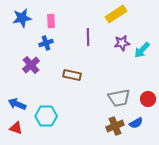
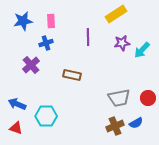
blue star: moved 1 px right, 3 px down
red circle: moved 1 px up
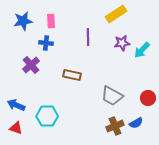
blue cross: rotated 24 degrees clockwise
gray trapezoid: moved 7 px left, 2 px up; rotated 40 degrees clockwise
blue arrow: moved 1 px left, 1 px down
cyan hexagon: moved 1 px right
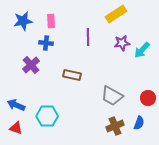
blue semicircle: moved 3 px right; rotated 40 degrees counterclockwise
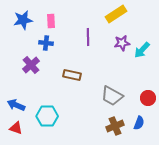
blue star: moved 1 px up
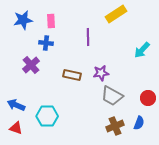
purple star: moved 21 px left, 30 px down
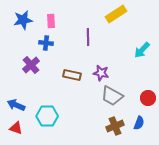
purple star: rotated 21 degrees clockwise
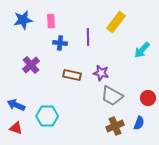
yellow rectangle: moved 8 px down; rotated 20 degrees counterclockwise
blue cross: moved 14 px right
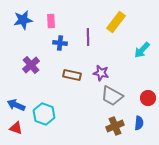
cyan hexagon: moved 3 px left, 2 px up; rotated 20 degrees clockwise
blue semicircle: rotated 16 degrees counterclockwise
